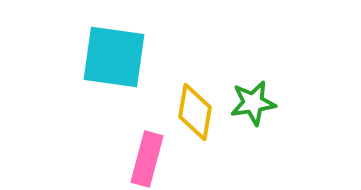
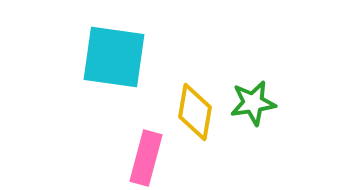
pink rectangle: moved 1 px left, 1 px up
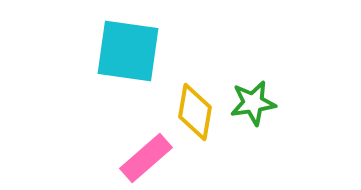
cyan square: moved 14 px right, 6 px up
pink rectangle: rotated 34 degrees clockwise
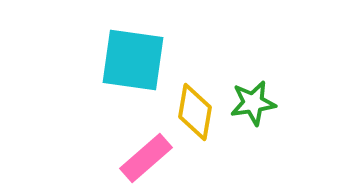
cyan square: moved 5 px right, 9 px down
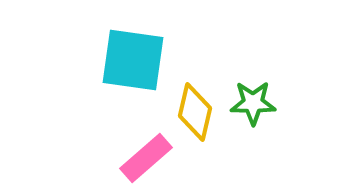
green star: rotated 9 degrees clockwise
yellow diamond: rotated 4 degrees clockwise
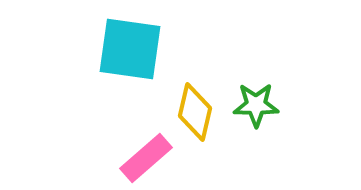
cyan square: moved 3 px left, 11 px up
green star: moved 3 px right, 2 px down
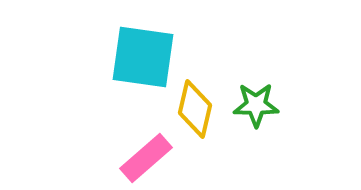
cyan square: moved 13 px right, 8 px down
yellow diamond: moved 3 px up
